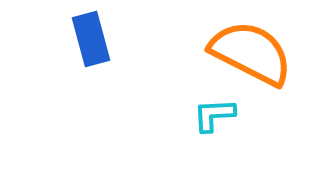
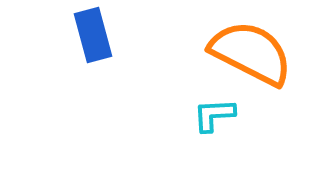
blue rectangle: moved 2 px right, 4 px up
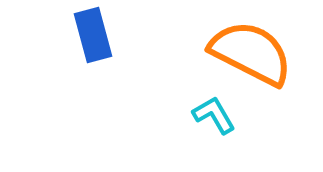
cyan L-shape: rotated 63 degrees clockwise
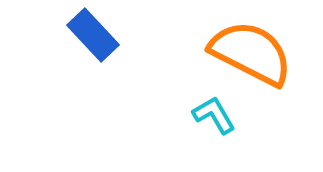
blue rectangle: rotated 28 degrees counterclockwise
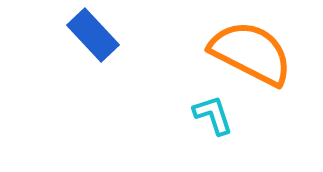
cyan L-shape: moved 1 px left; rotated 12 degrees clockwise
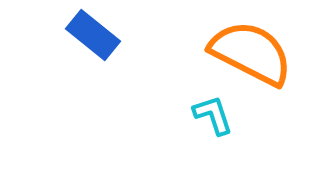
blue rectangle: rotated 8 degrees counterclockwise
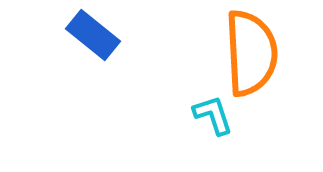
orange semicircle: rotated 60 degrees clockwise
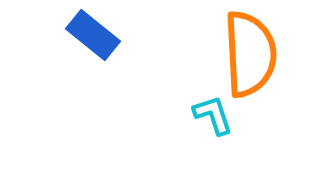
orange semicircle: moved 1 px left, 1 px down
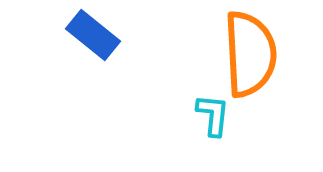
cyan L-shape: rotated 24 degrees clockwise
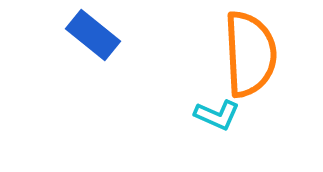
cyan L-shape: moved 4 px right; rotated 108 degrees clockwise
